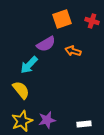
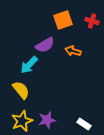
orange square: moved 1 px right, 1 px down
purple semicircle: moved 1 px left, 1 px down
white rectangle: rotated 40 degrees clockwise
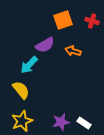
purple star: moved 14 px right, 2 px down
white rectangle: moved 1 px up
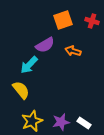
yellow star: moved 10 px right
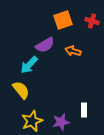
white rectangle: moved 13 px up; rotated 56 degrees clockwise
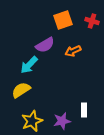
orange arrow: rotated 42 degrees counterclockwise
yellow semicircle: rotated 84 degrees counterclockwise
purple star: moved 1 px right, 1 px up
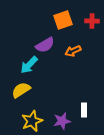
red cross: rotated 16 degrees counterclockwise
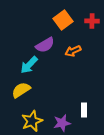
orange square: rotated 18 degrees counterclockwise
purple star: moved 2 px down
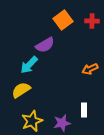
orange arrow: moved 17 px right, 18 px down
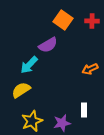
orange square: rotated 18 degrees counterclockwise
purple semicircle: moved 3 px right
